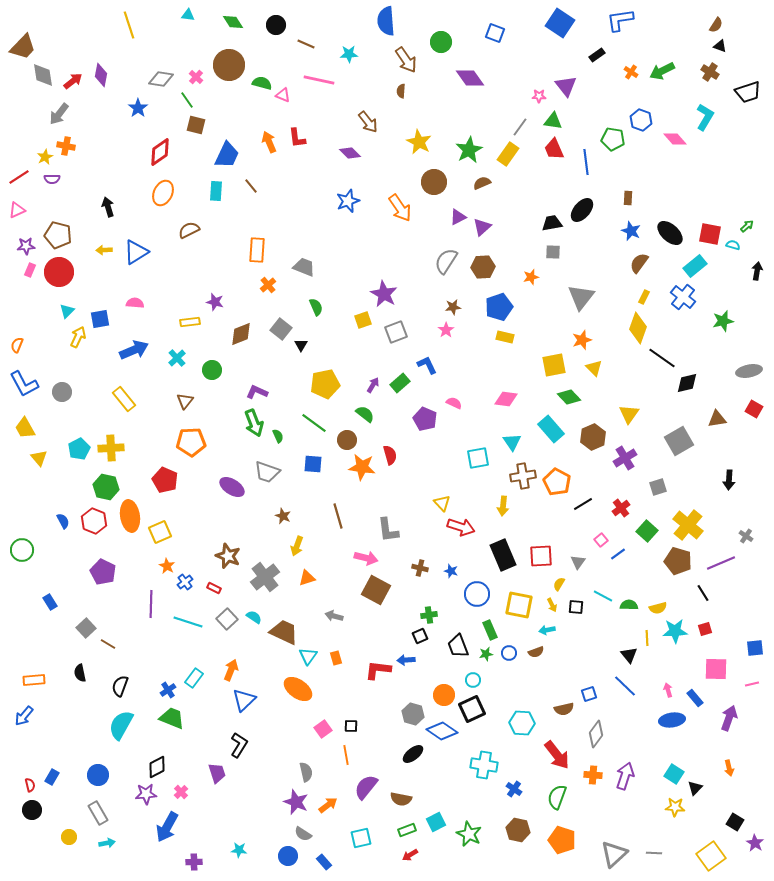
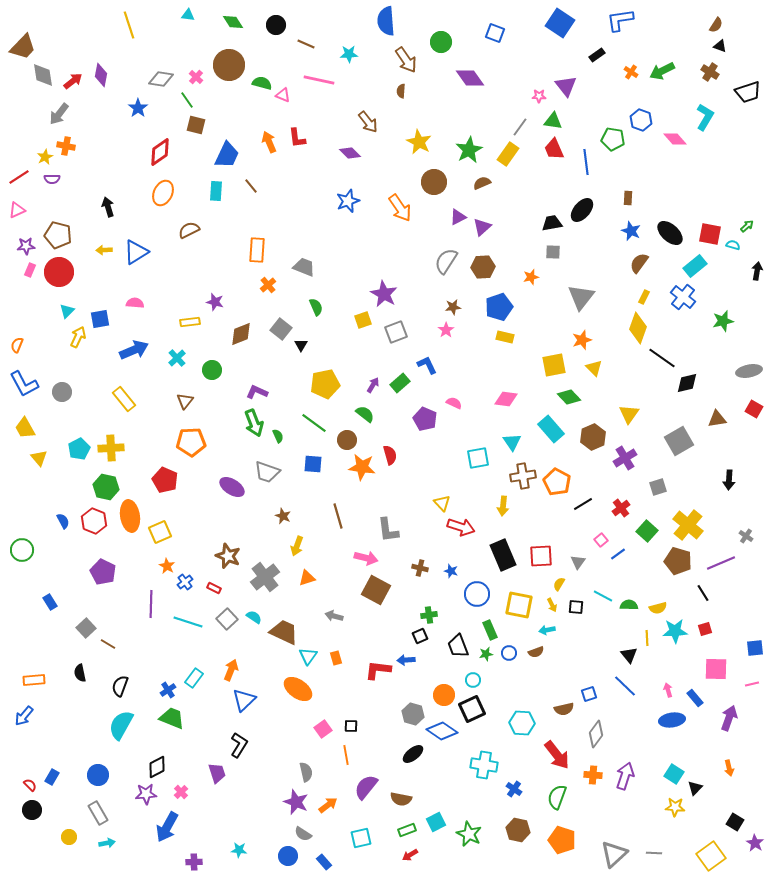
red semicircle at (30, 785): rotated 32 degrees counterclockwise
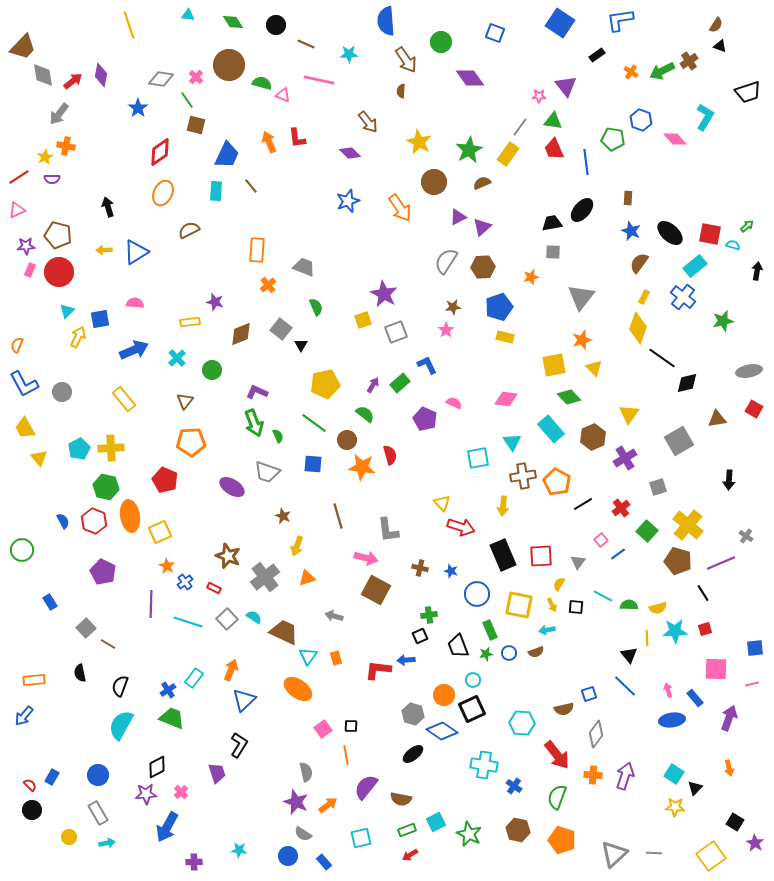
brown cross at (710, 72): moved 21 px left, 11 px up; rotated 24 degrees clockwise
blue cross at (514, 789): moved 3 px up
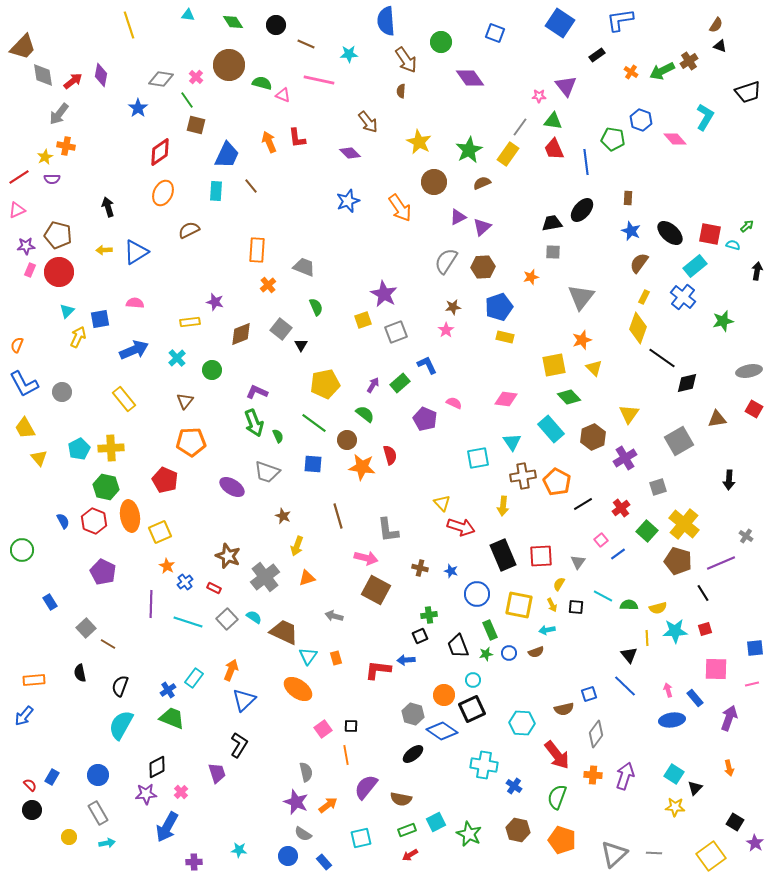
yellow cross at (688, 525): moved 4 px left, 1 px up
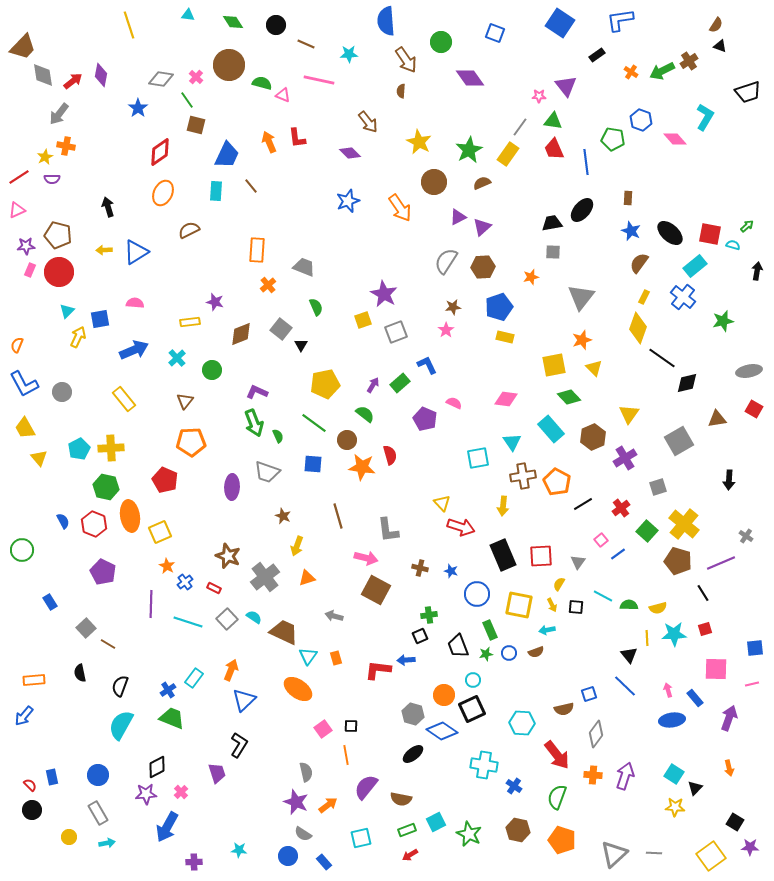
purple ellipse at (232, 487): rotated 60 degrees clockwise
red hexagon at (94, 521): moved 3 px down
cyan star at (675, 631): moved 1 px left, 3 px down
blue rectangle at (52, 777): rotated 42 degrees counterclockwise
purple star at (755, 843): moved 5 px left, 4 px down; rotated 30 degrees counterclockwise
